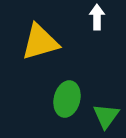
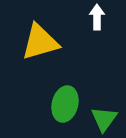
green ellipse: moved 2 px left, 5 px down
green triangle: moved 2 px left, 3 px down
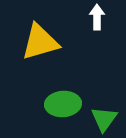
green ellipse: moved 2 px left; rotated 72 degrees clockwise
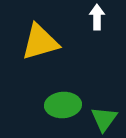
green ellipse: moved 1 px down
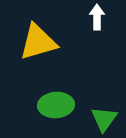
yellow triangle: moved 2 px left
green ellipse: moved 7 px left
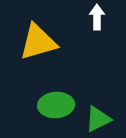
green triangle: moved 6 px left; rotated 28 degrees clockwise
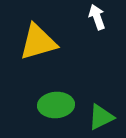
white arrow: rotated 20 degrees counterclockwise
green triangle: moved 3 px right, 2 px up
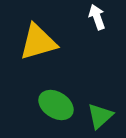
green ellipse: rotated 36 degrees clockwise
green triangle: moved 1 px left, 1 px up; rotated 16 degrees counterclockwise
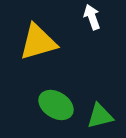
white arrow: moved 5 px left
green triangle: rotated 28 degrees clockwise
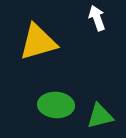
white arrow: moved 5 px right, 1 px down
green ellipse: rotated 28 degrees counterclockwise
